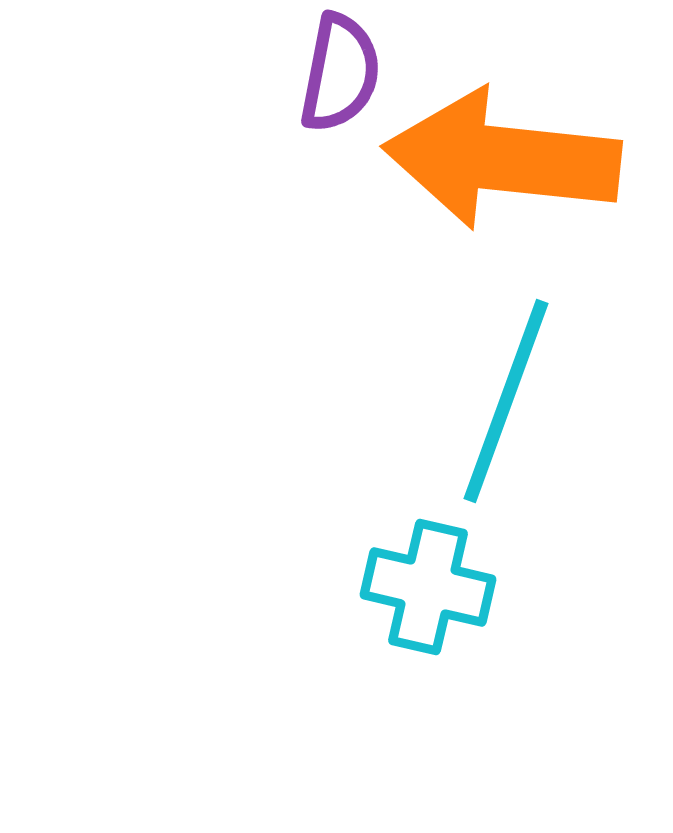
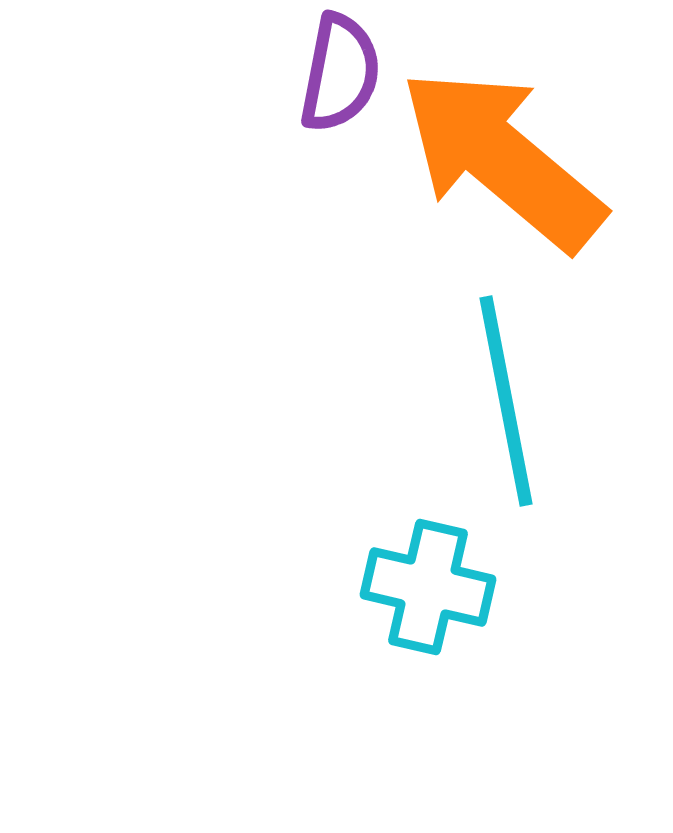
orange arrow: rotated 34 degrees clockwise
cyan line: rotated 31 degrees counterclockwise
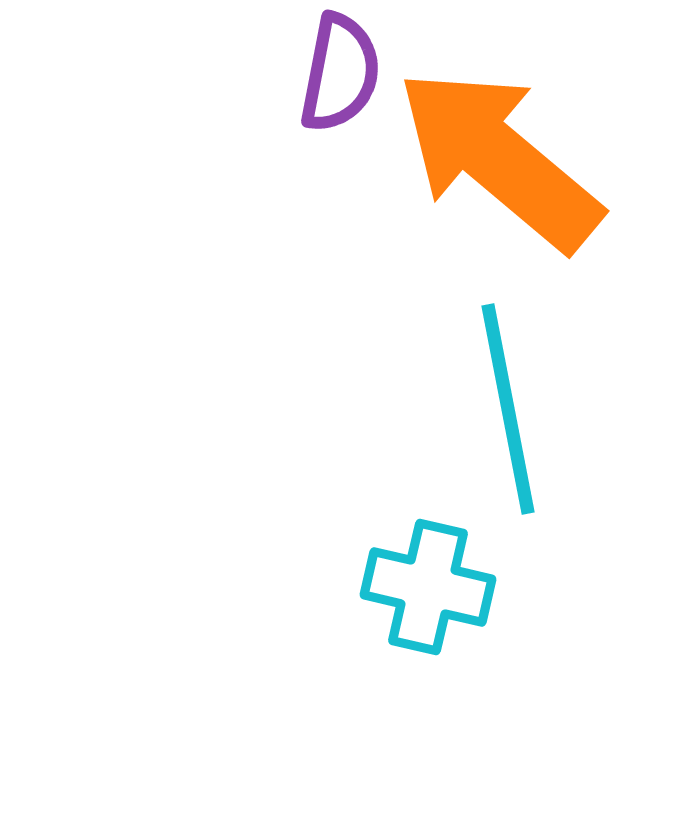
orange arrow: moved 3 px left
cyan line: moved 2 px right, 8 px down
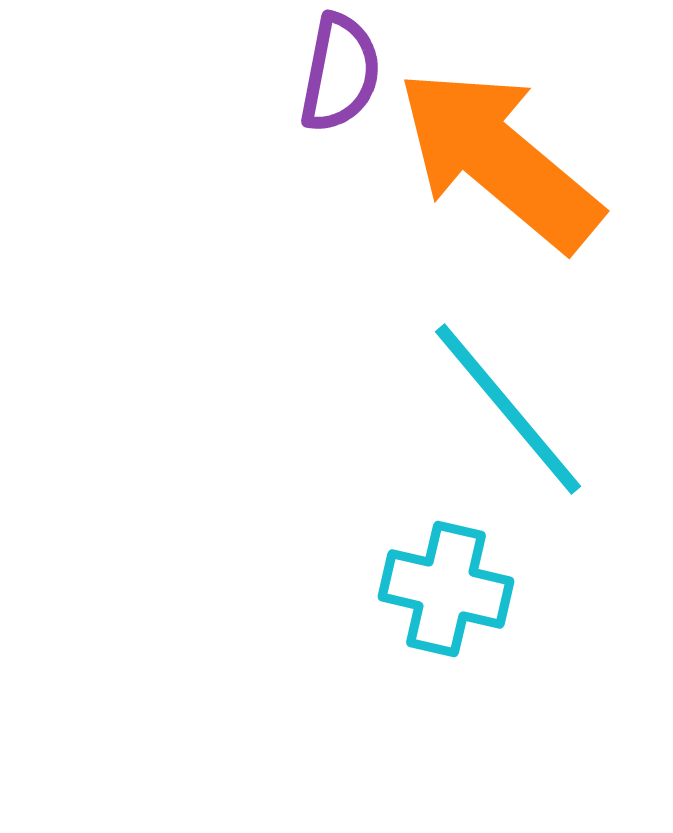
cyan line: rotated 29 degrees counterclockwise
cyan cross: moved 18 px right, 2 px down
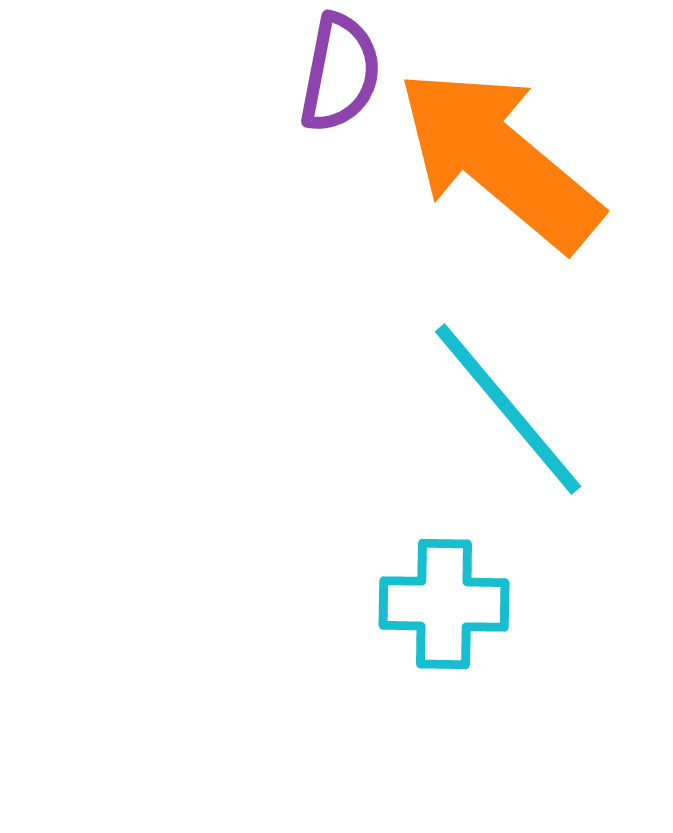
cyan cross: moved 2 px left, 15 px down; rotated 12 degrees counterclockwise
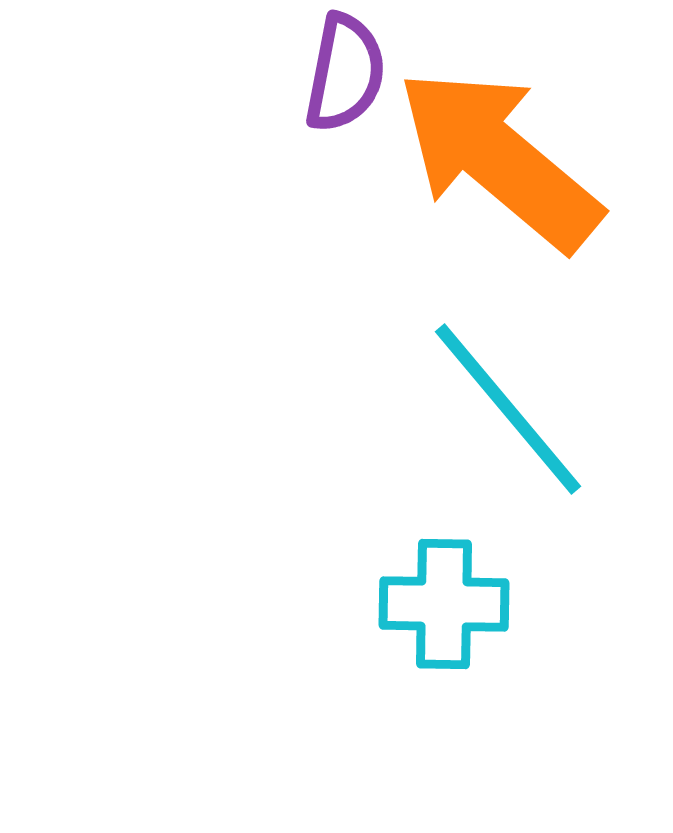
purple semicircle: moved 5 px right
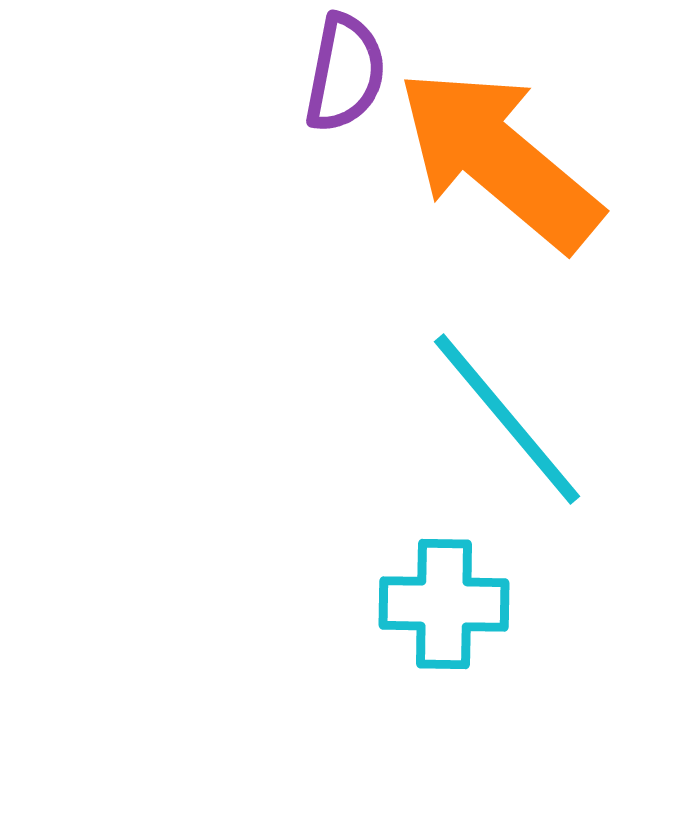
cyan line: moved 1 px left, 10 px down
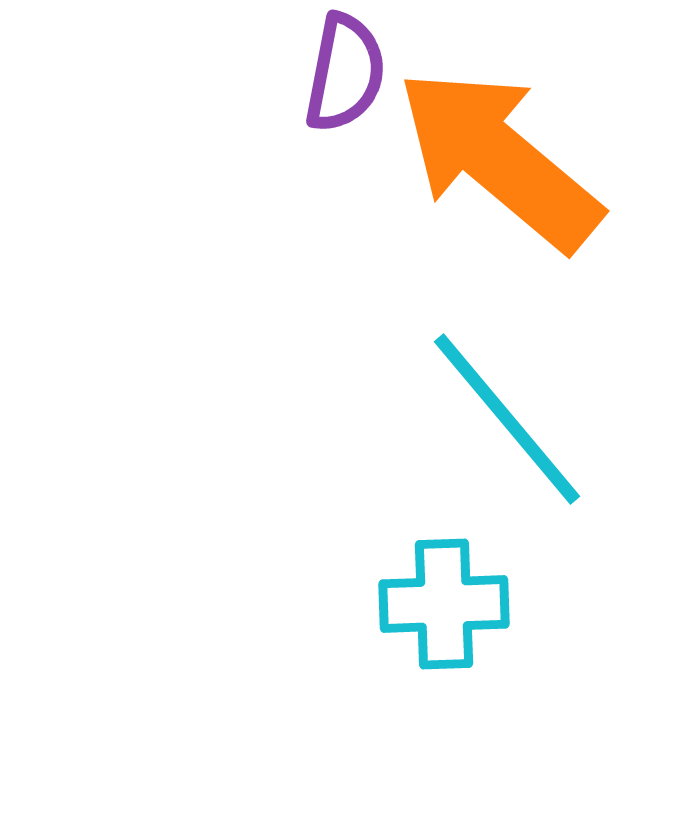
cyan cross: rotated 3 degrees counterclockwise
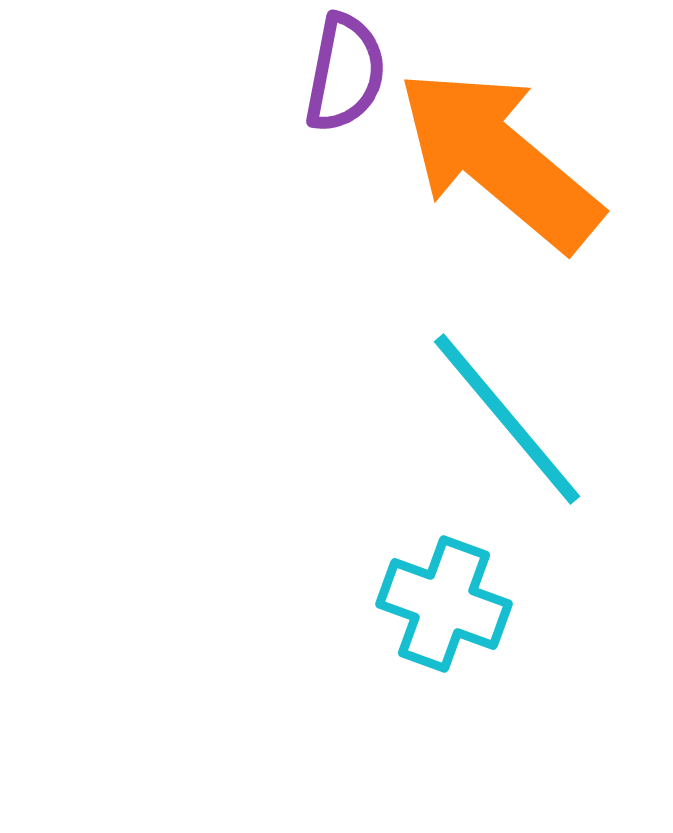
cyan cross: rotated 22 degrees clockwise
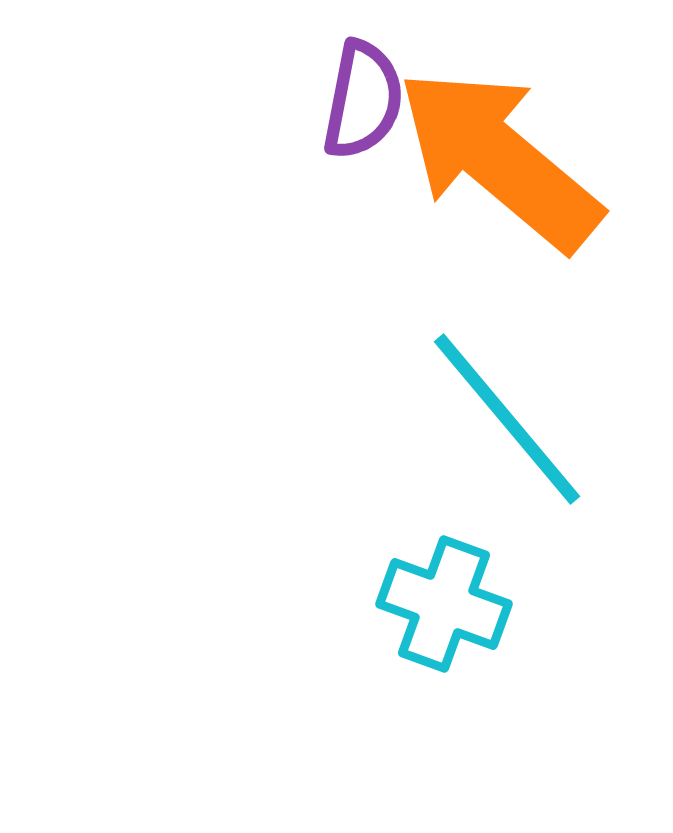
purple semicircle: moved 18 px right, 27 px down
